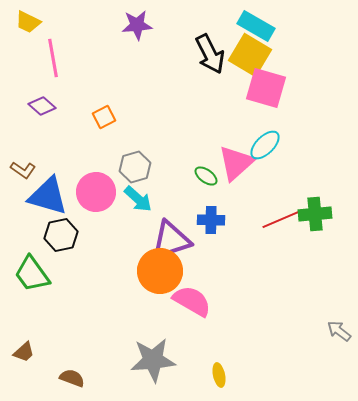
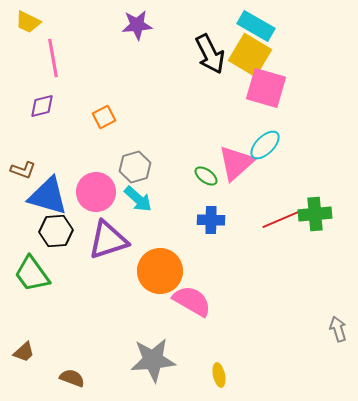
purple diamond: rotated 56 degrees counterclockwise
brown L-shape: rotated 15 degrees counterclockwise
black hexagon: moved 5 px left, 4 px up; rotated 8 degrees clockwise
purple triangle: moved 63 px left
gray arrow: moved 1 px left, 2 px up; rotated 35 degrees clockwise
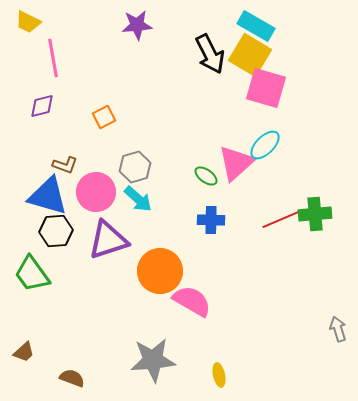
brown L-shape: moved 42 px right, 5 px up
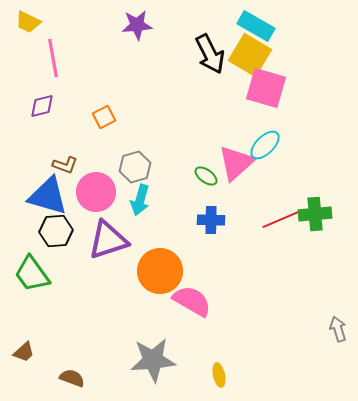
cyan arrow: moved 2 px right, 1 px down; rotated 64 degrees clockwise
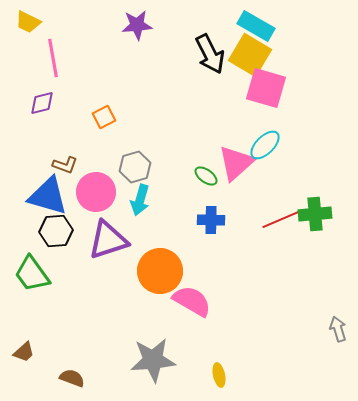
purple diamond: moved 3 px up
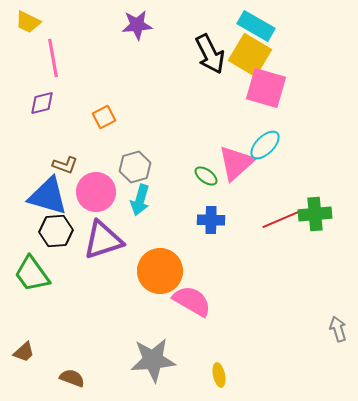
purple triangle: moved 5 px left
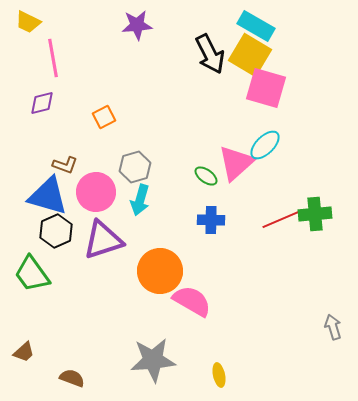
black hexagon: rotated 20 degrees counterclockwise
gray arrow: moved 5 px left, 2 px up
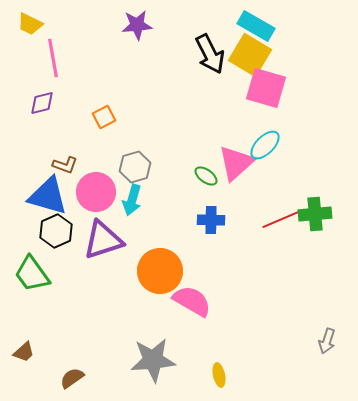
yellow trapezoid: moved 2 px right, 2 px down
cyan arrow: moved 8 px left
gray arrow: moved 6 px left, 14 px down; rotated 145 degrees counterclockwise
brown semicircle: rotated 55 degrees counterclockwise
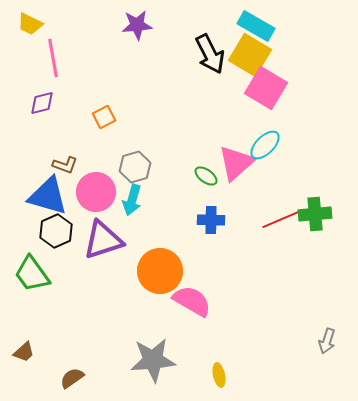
pink square: rotated 15 degrees clockwise
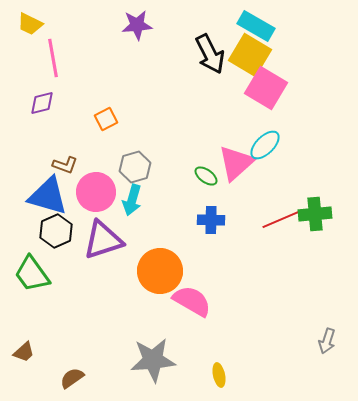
orange square: moved 2 px right, 2 px down
